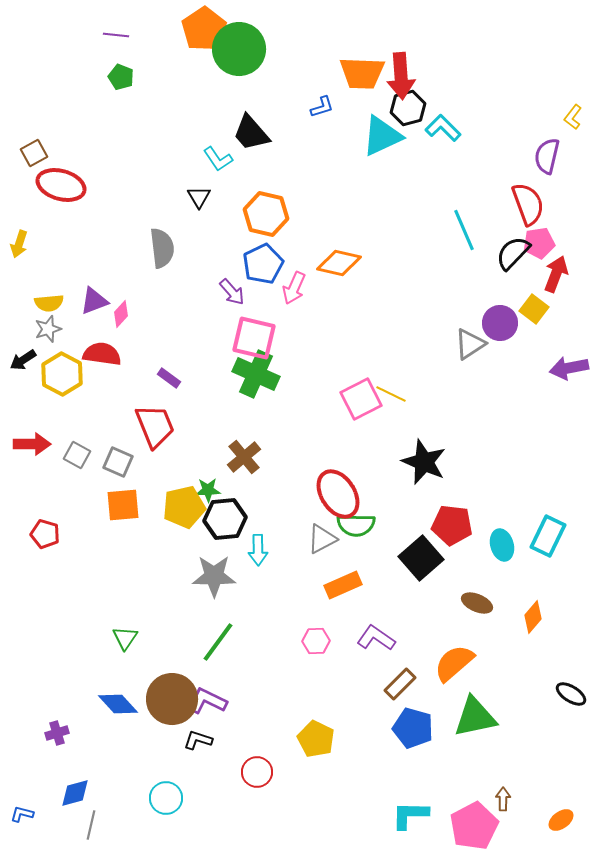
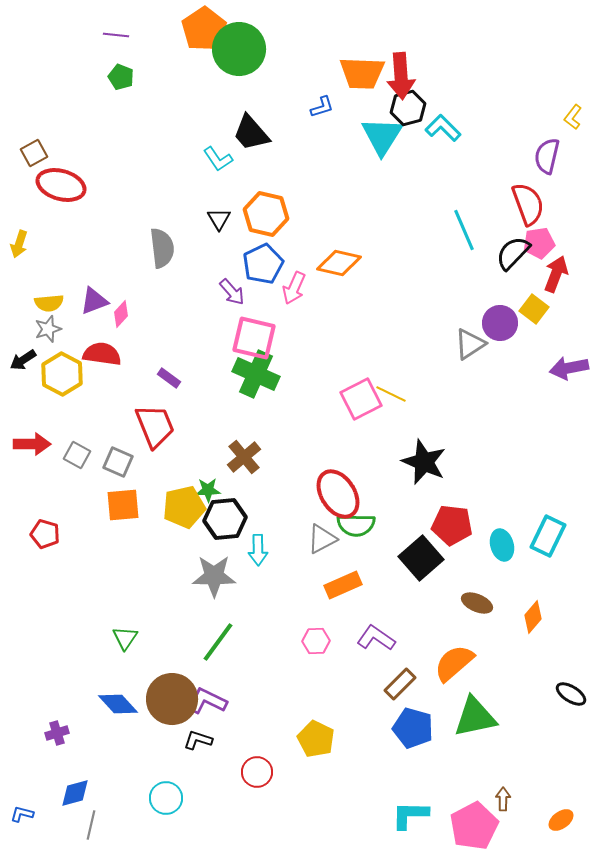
cyan triangle at (382, 136): rotated 33 degrees counterclockwise
black triangle at (199, 197): moved 20 px right, 22 px down
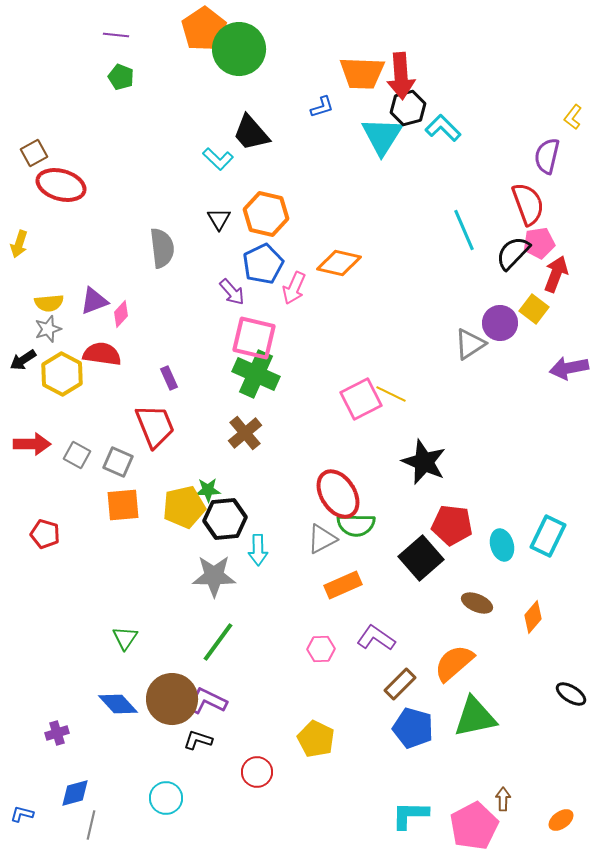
cyan L-shape at (218, 159): rotated 12 degrees counterclockwise
purple rectangle at (169, 378): rotated 30 degrees clockwise
brown cross at (244, 457): moved 1 px right, 24 px up
pink hexagon at (316, 641): moved 5 px right, 8 px down
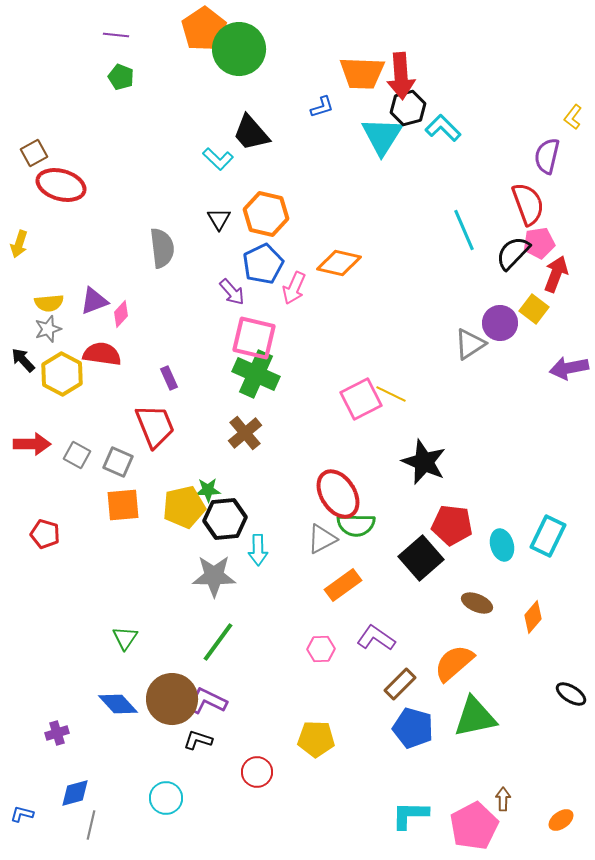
black arrow at (23, 360): rotated 80 degrees clockwise
orange rectangle at (343, 585): rotated 12 degrees counterclockwise
yellow pentagon at (316, 739): rotated 24 degrees counterclockwise
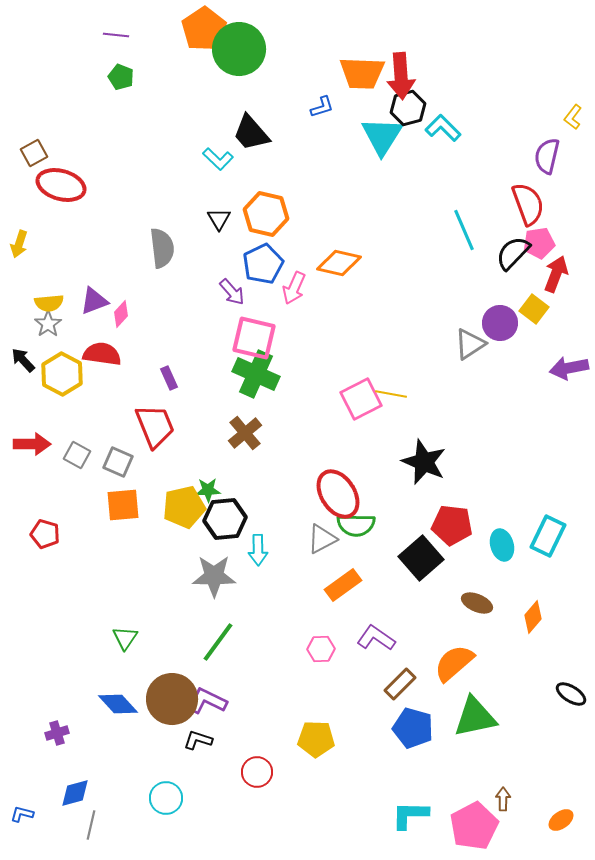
gray star at (48, 329): moved 5 px up; rotated 16 degrees counterclockwise
yellow line at (391, 394): rotated 16 degrees counterclockwise
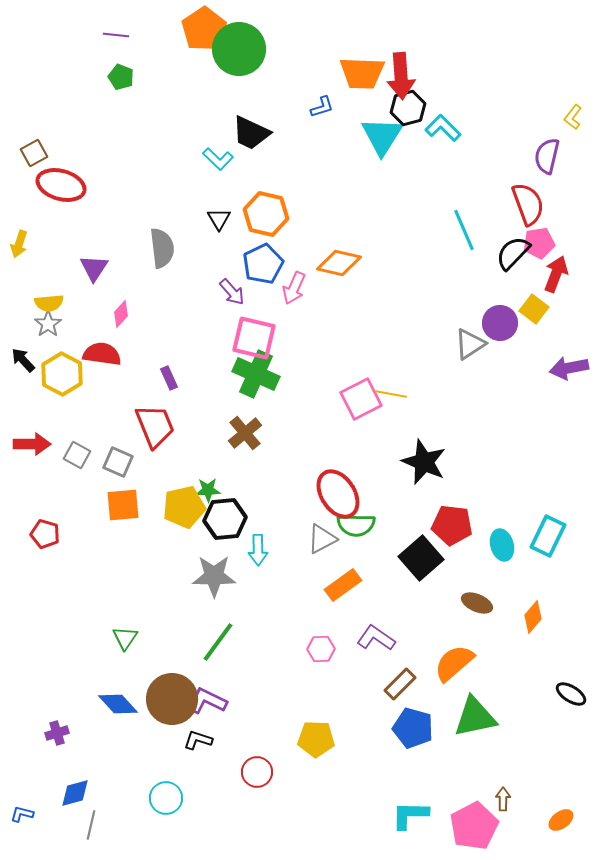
black trapezoid at (251, 133): rotated 24 degrees counterclockwise
purple triangle at (94, 301): moved 33 px up; rotated 36 degrees counterclockwise
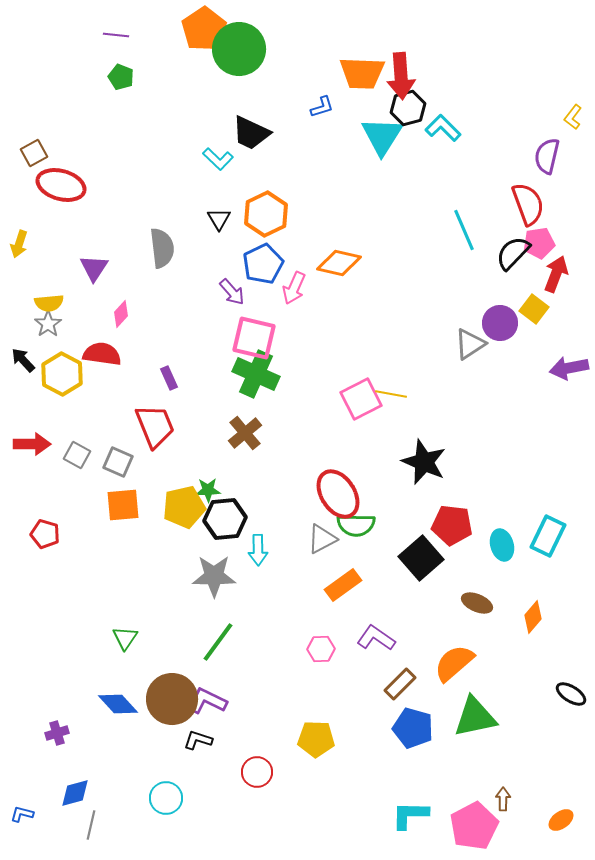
orange hexagon at (266, 214): rotated 21 degrees clockwise
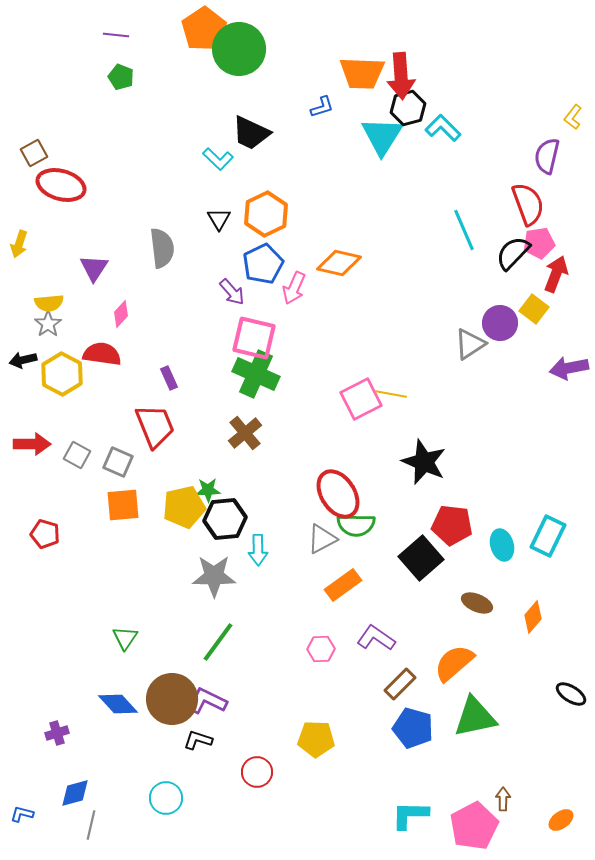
black arrow at (23, 360): rotated 60 degrees counterclockwise
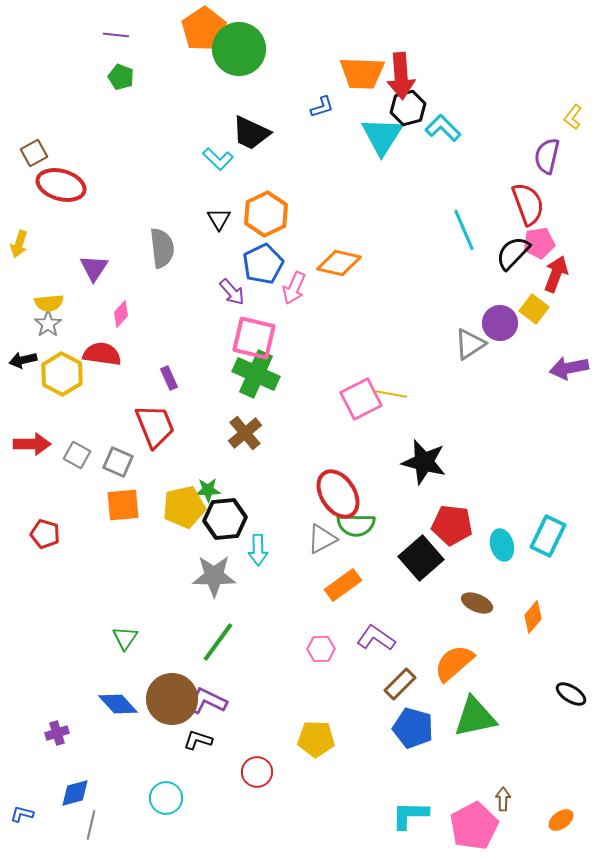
black star at (424, 462): rotated 9 degrees counterclockwise
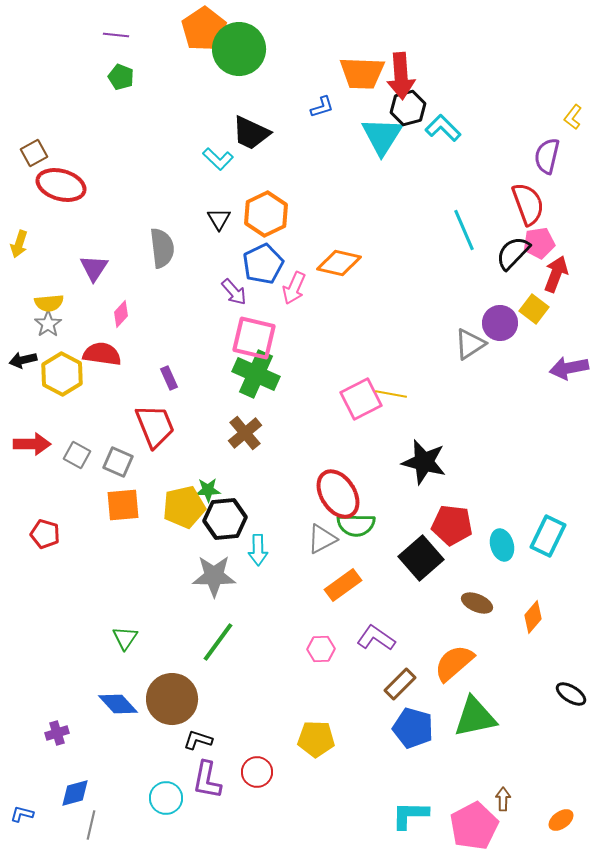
purple arrow at (232, 292): moved 2 px right
purple L-shape at (207, 701): moved 79 px down; rotated 105 degrees counterclockwise
